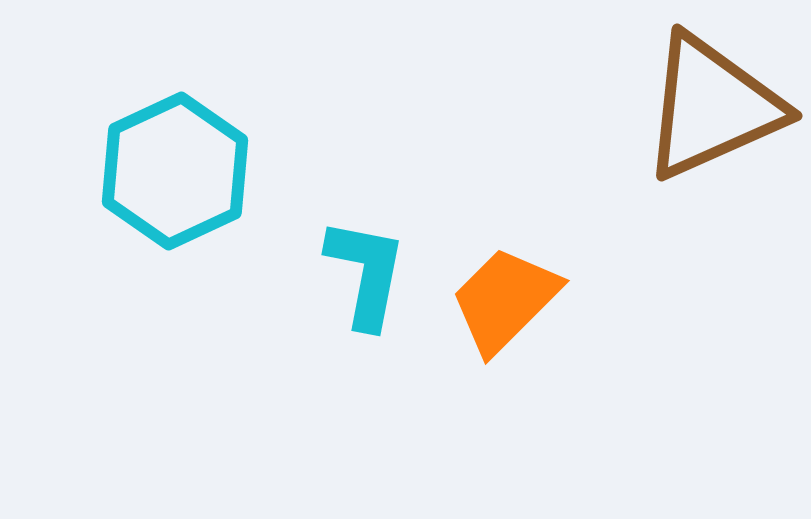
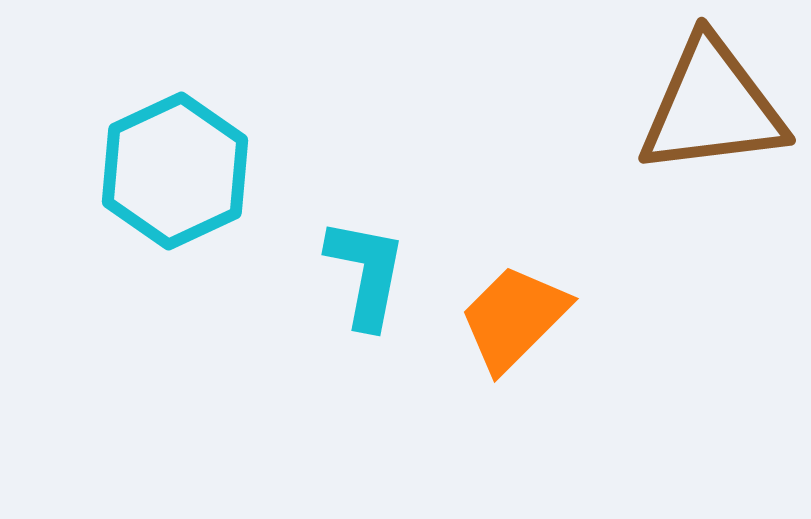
brown triangle: rotated 17 degrees clockwise
orange trapezoid: moved 9 px right, 18 px down
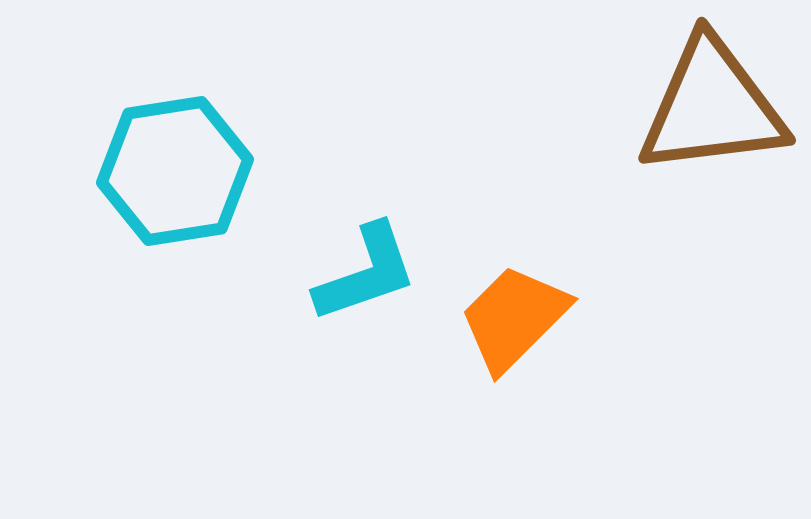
cyan hexagon: rotated 16 degrees clockwise
cyan L-shape: rotated 60 degrees clockwise
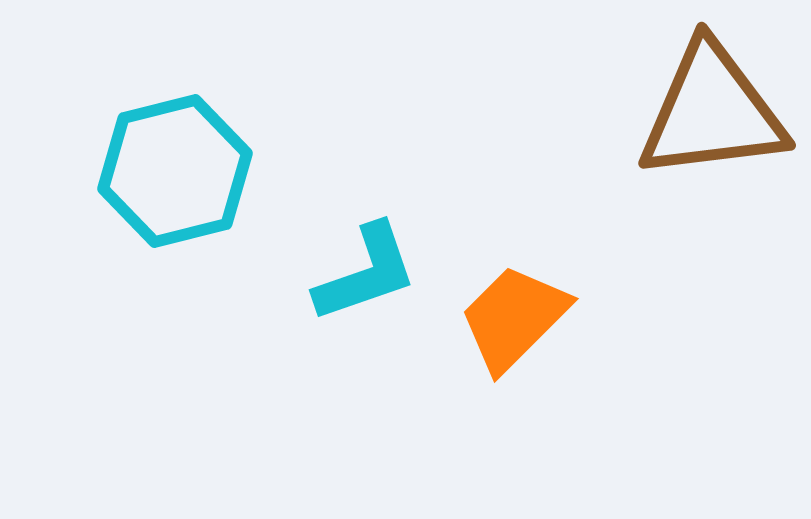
brown triangle: moved 5 px down
cyan hexagon: rotated 5 degrees counterclockwise
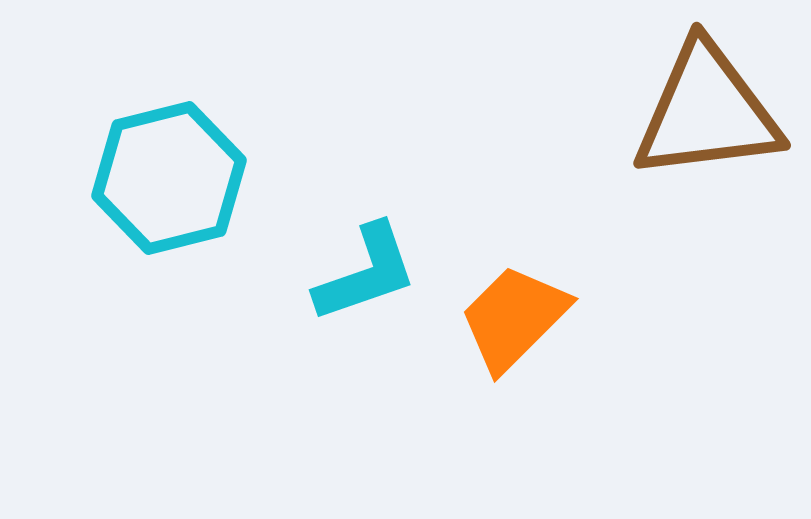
brown triangle: moved 5 px left
cyan hexagon: moved 6 px left, 7 px down
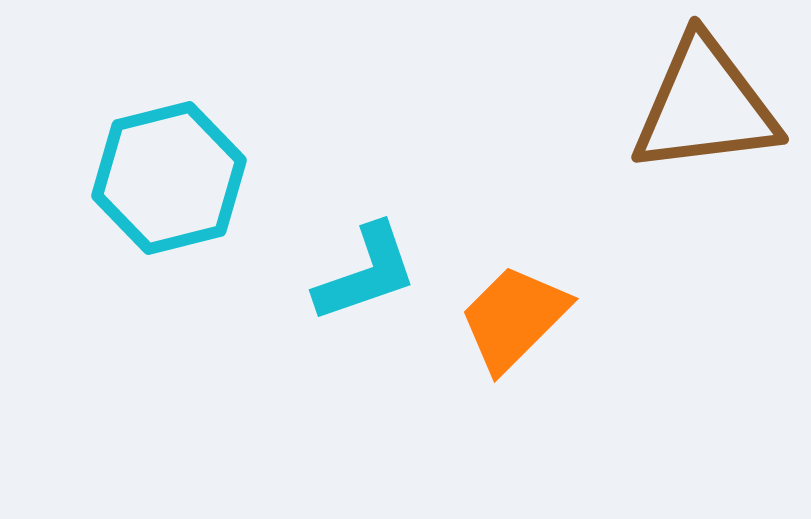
brown triangle: moved 2 px left, 6 px up
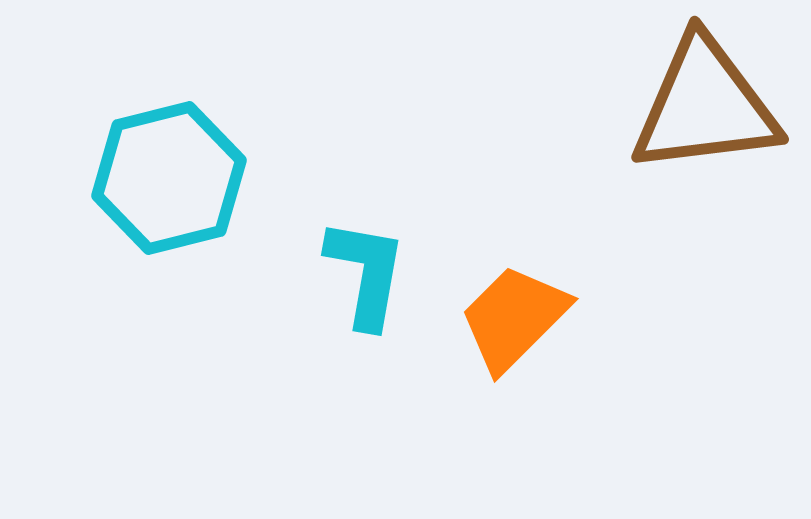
cyan L-shape: rotated 61 degrees counterclockwise
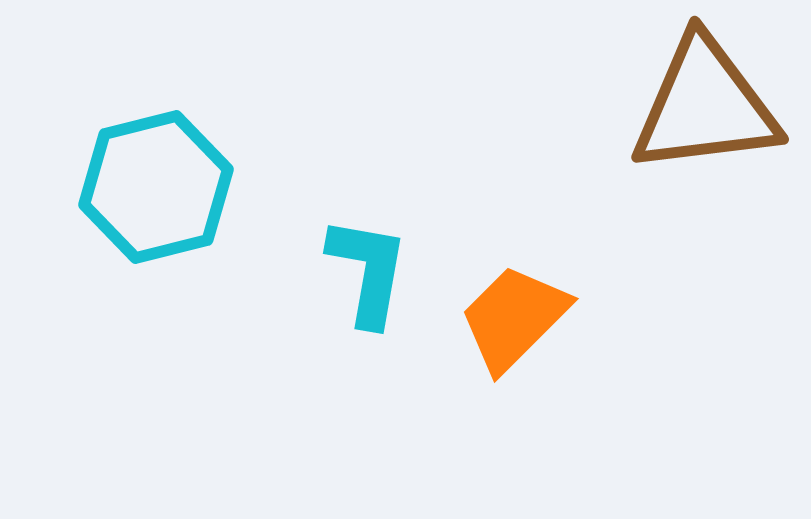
cyan hexagon: moved 13 px left, 9 px down
cyan L-shape: moved 2 px right, 2 px up
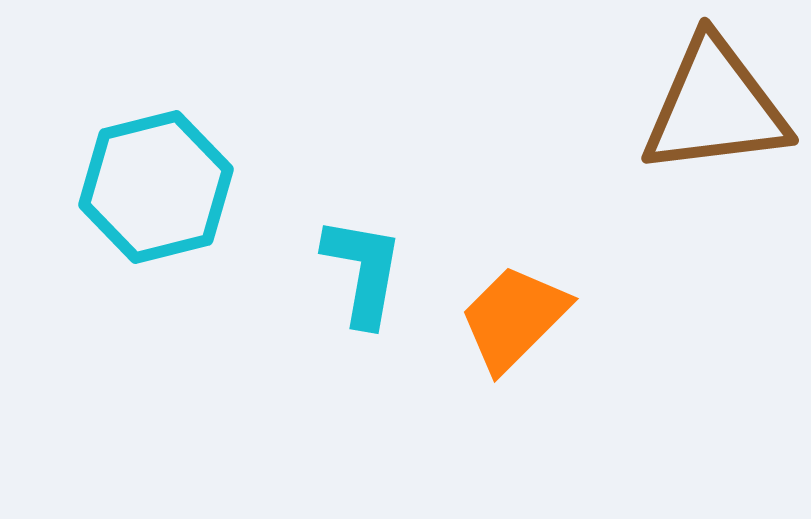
brown triangle: moved 10 px right, 1 px down
cyan L-shape: moved 5 px left
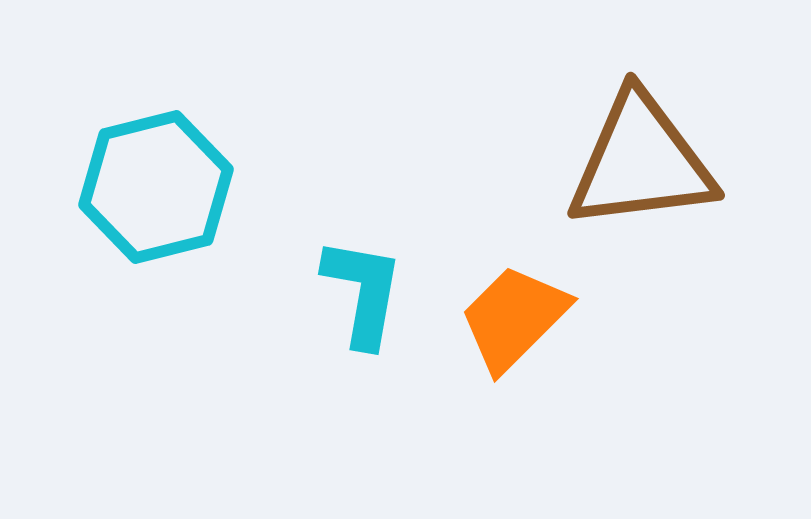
brown triangle: moved 74 px left, 55 px down
cyan L-shape: moved 21 px down
